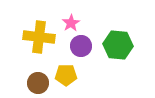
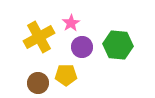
yellow cross: rotated 36 degrees counterclockwise
purple circle: moved 1 px right, 1 px down
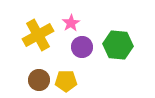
yellow cross: moved 1 px left, 2 px up
yellow pentagon: moved 6 px down
brown circle: moved 1 px right, 3 px up
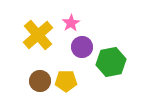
yellow cross: rotated 12 degrees counterclockwise
green hexagon: moved 7 px left, 17 px down; rotated 16 degrees counterclockwise
brown circle: moved 1 px right, 1 px down
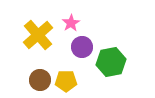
brown circle: moved 1 px up
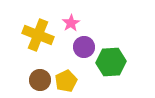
yellow cross: rotated 28 degrees counterclockwise
purple circle: moved 2 px right
green hexagon: rotated 8 degrees clockwise
yellow pentagon: rotated 25 degrees counterclockwise
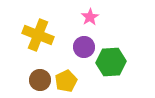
pink star: moved 19 px right, 6 px up
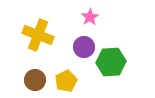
brown circle: moved 5 px left
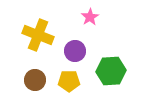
purple circle: moved 9 px left, 4 px down
green hexagon: moved 9 px down
yellow pentagon: moved 3 px right; rotated 25 degrees clockwise
